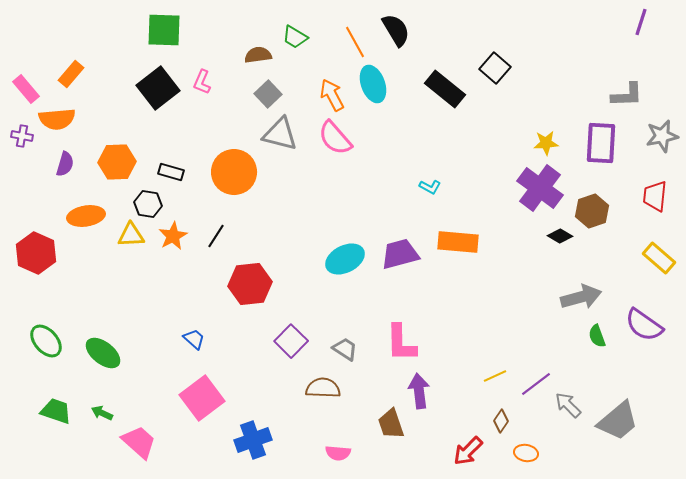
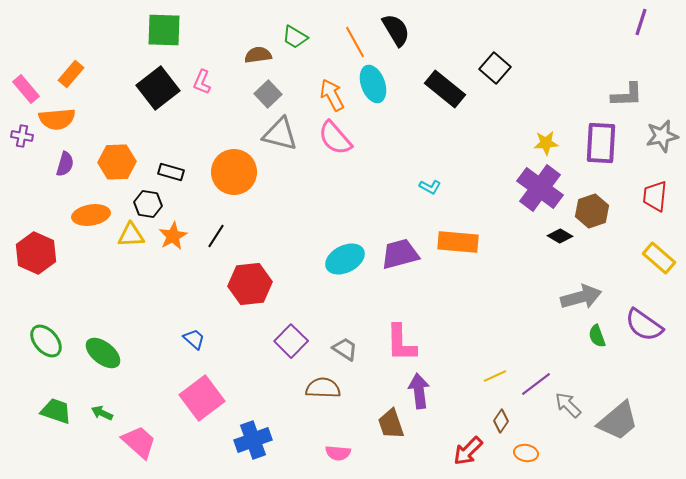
orange ellipse at (86, 216): moved 5 px right, 1 px up
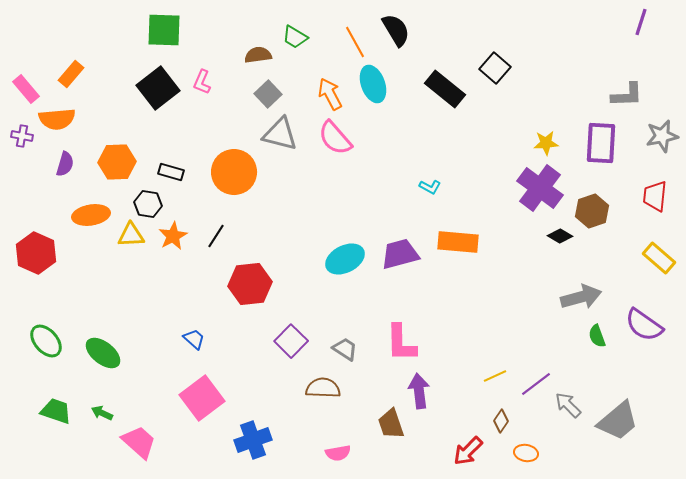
orange arrow at (332, 95): moved 2 px left, 1 px up
pink semicircle at (338, 453): rotated 15 degrees counterclockwise
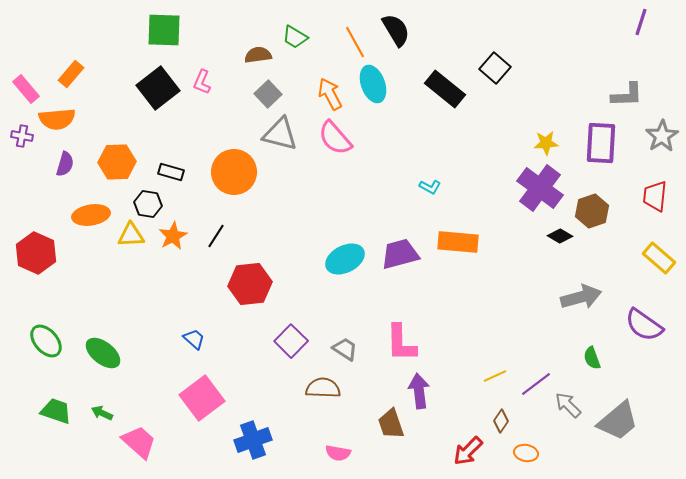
gray star at (662, 136): rotated 20 degrees counterclockwise
green semicircle at (597, 336): moved 5 px left, 22 px down
pink semicircle at (338, 453): rotated 20 degrees clockwise
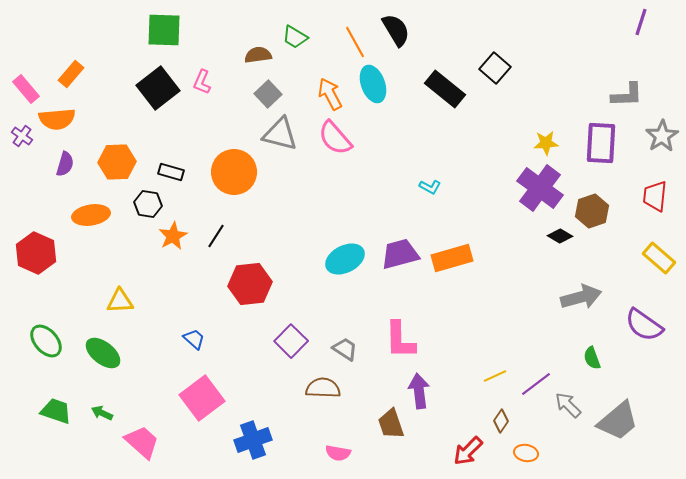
purple cross at (22, 136): rotated 25 degrees clockwise
yellow triangle at (131, 235): moved 11 px left, 66 px down
orange rectangle at (458, 242): moved 6 px left, 16 px down; rotated 21 degrees counterclockwise
pink L-shape at (401, 343): moved 1 px left, 3 px up
pink trapezoid at (139, 442): moved 3 px right
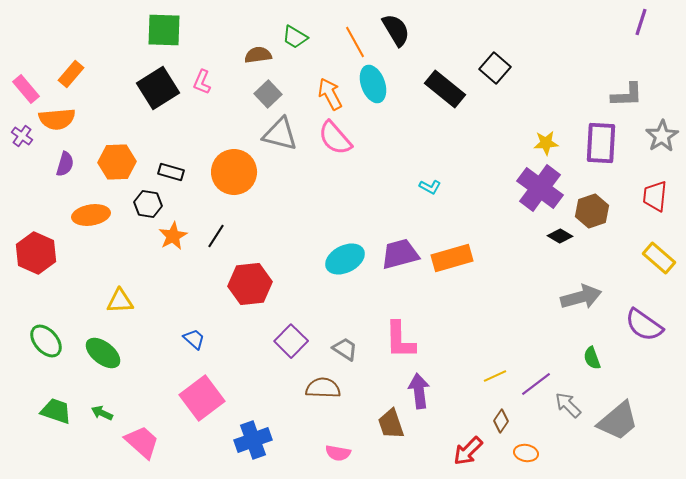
black square at (158, 88): rotated 6 degrees clockwise
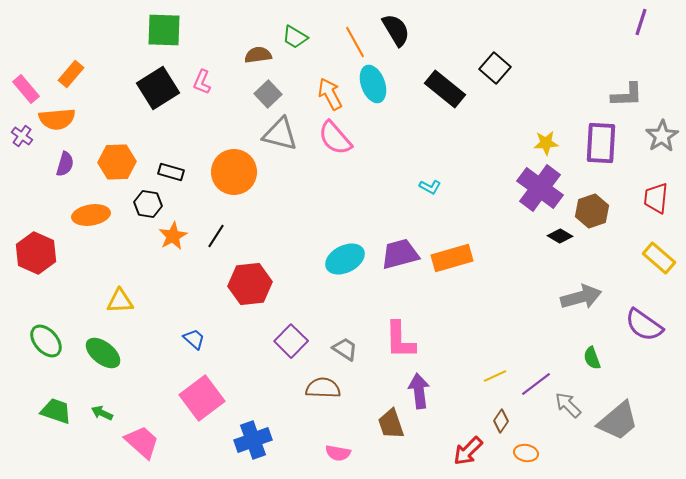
red trapezoid at (655, 196): moved 1 px right, 2 px down
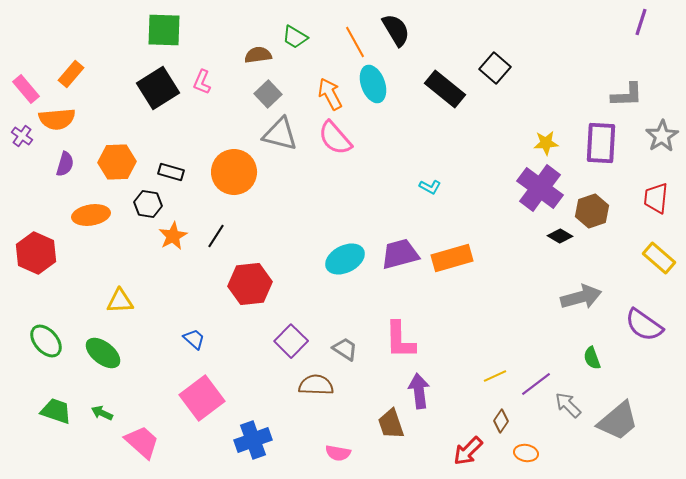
brown semicircle at (323, 388): moved 7 px left, 3 px up
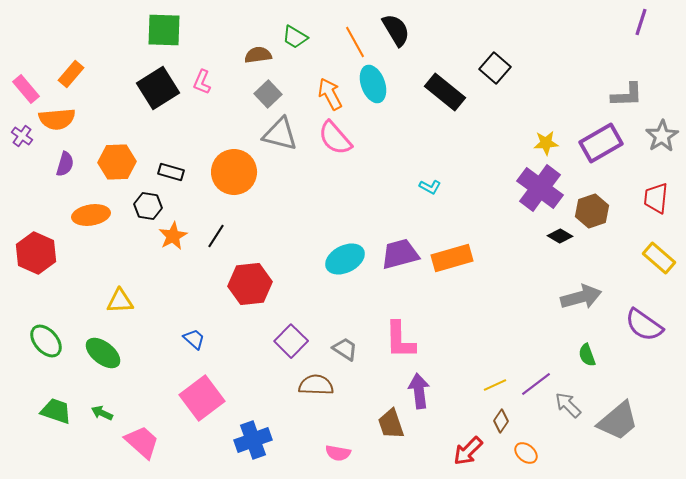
black rectangle at (445, 89): moved 3 px down
purple rectangle at (601, 143): rotated 57 degrees clockwise
black hexagon at (148, 204): moved 2 px down
green semicircle at (592, 358): moved 5 px left, 3 px up
yellow line at (495, 376): moved 9 px down
orange ellipse at (526, 453): rotated 30 degrees clockwise
